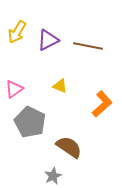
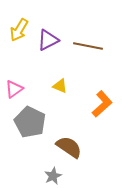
yellow arrow: moved 2 px right, 2 px up
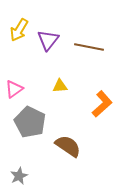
purple triangle: rotated 25 degrees counterclockwise
brown line: moved 1 px right, 1 px down
yellow triangle: rotated 28 degrees counterclockwise
brown semicircle: moved 1 px left, 1 px up
gray star: moved 34 px left
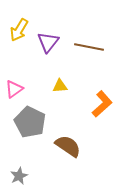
purple triangle: moved 2 px down
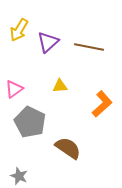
purple triangle: rotated 10 degrees clockwise
brown semicircle: moved 2 px down
gray star: rotated 24 degrees counterclockwise
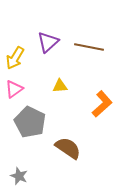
yellow arrow: moved 4 px left, 28 px down
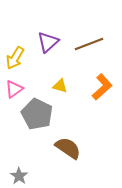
brown line: moved 3 px up; rotated 32 degrees counterclockwise
yellow triangle: rotated 21 degrees clockwise
orange L-shape: moved 17 px up
gray pentagon: moved 7 px right, 8 px up
gray star: rotated 12 degrees clockwise
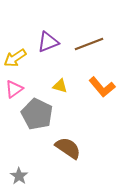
purple triangle: rotated 20 degrees clockwise
yellow arrow: rotated 25 degrees clockwise
orange L-shape: rotated 92 degrees clockwise
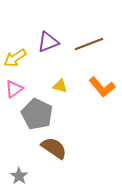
brown semicircle: moved 14 px left
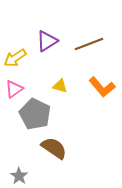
purple triangle: moved 1 px left, 1 px up; rotated 10 degrees counterclockwise
gray pentagon: moved 2 px left
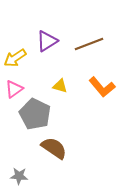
gray star: rotated 30 degrees counterclockwise
